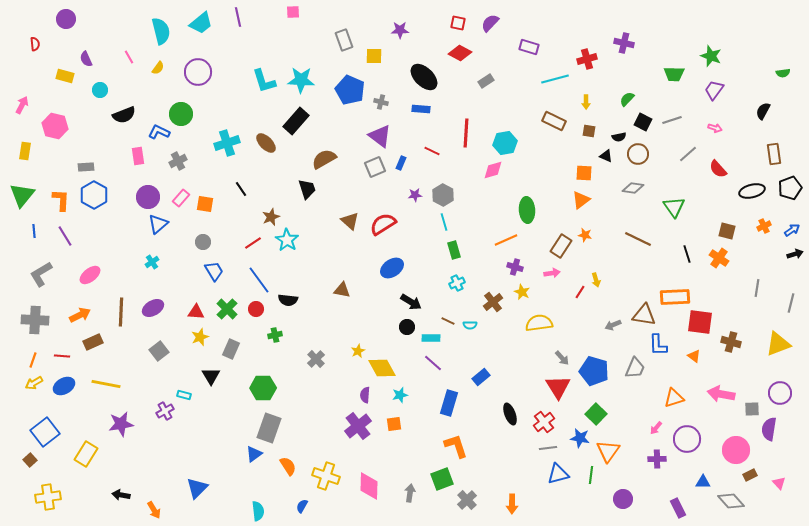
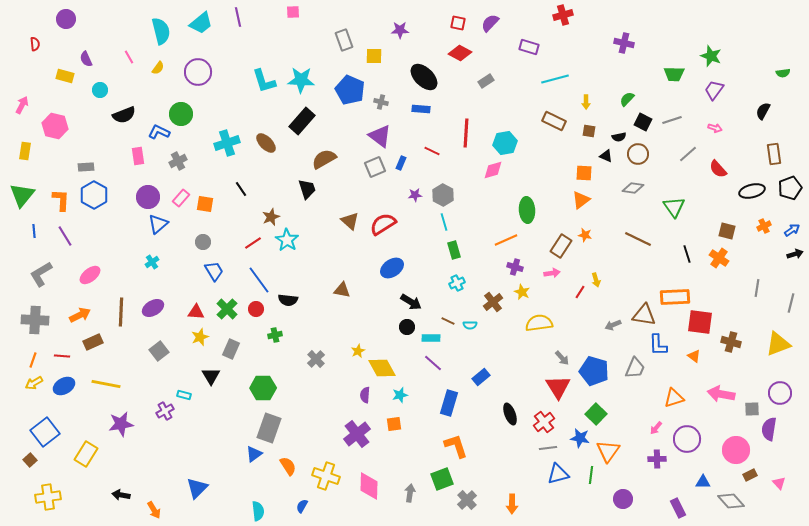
red cross at (587, 59): moved 24 px left, 44 px up
black rectangle at (296, 121): moved 6 px right
purple cross at (358, 426): moved 1 px left, 8 px down
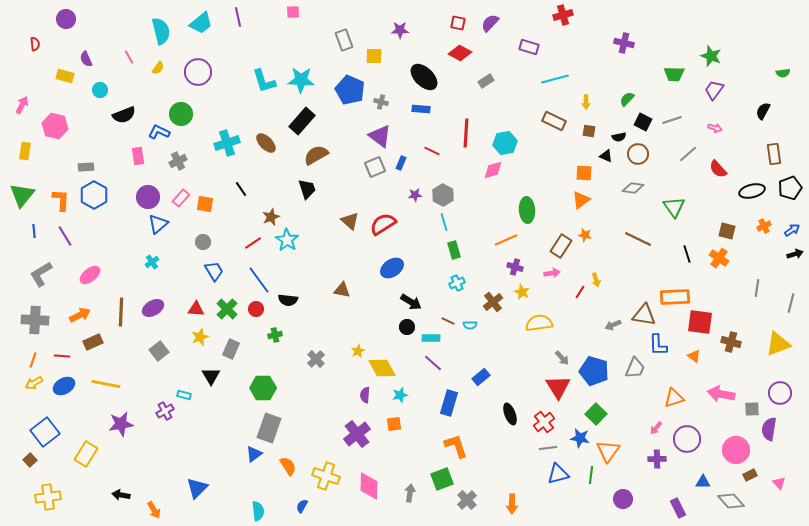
brown semicircle at (324, 159): moved 8 px left, 4 px up
red triangle at (196, 312): moved 3 px up
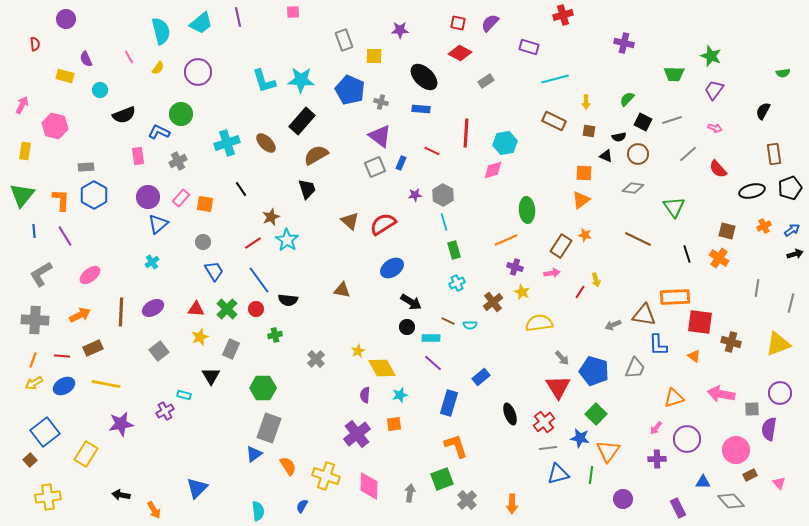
brown rectangle at (93, 342): moved 6 px down
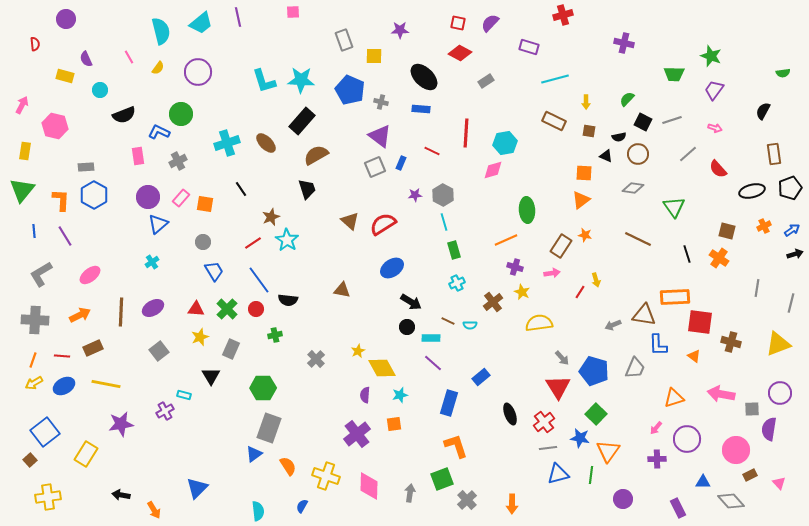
green triangle at (22, 195): moved 5 px up
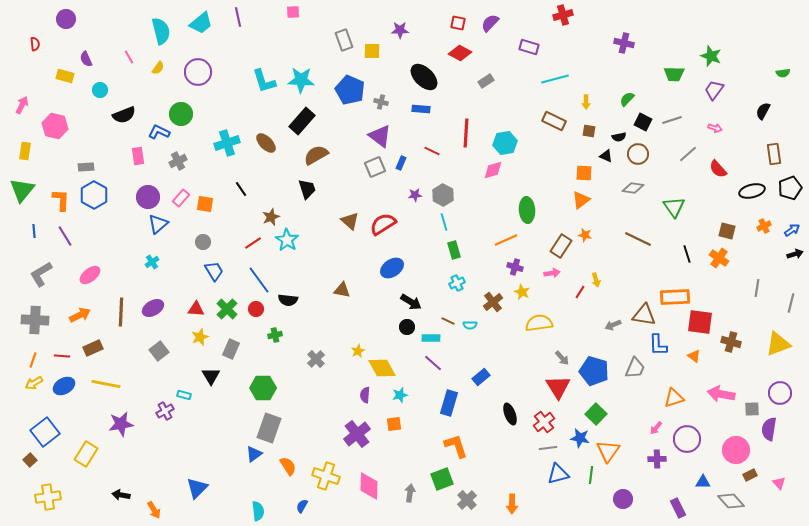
yellow square at (374, 56): moved 2 px left, 5 px up
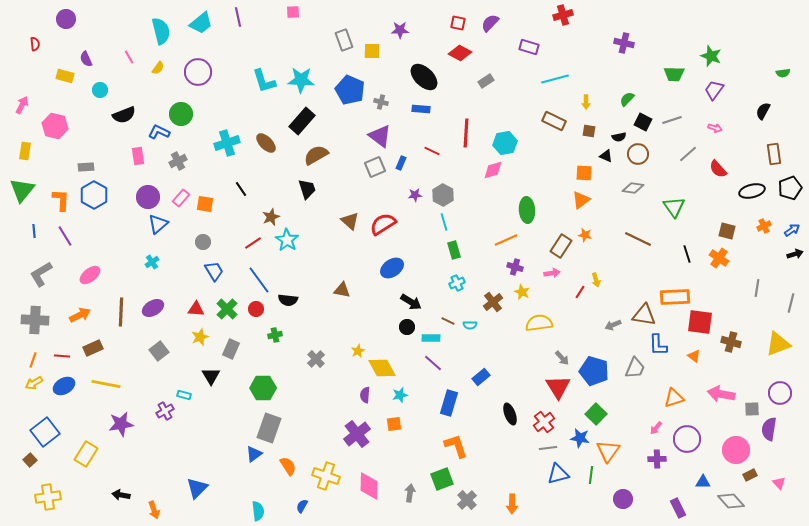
orange arrow at (154, 510): rotated 12 degrees clockwise
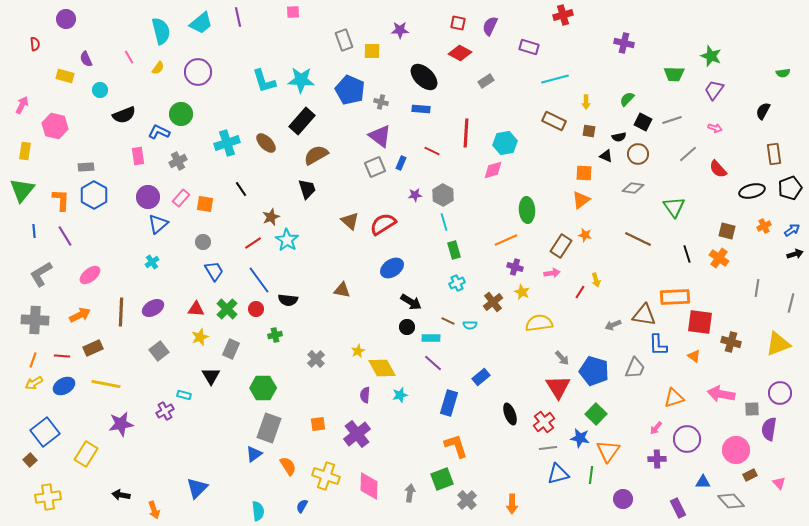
purple semicircle at (490, 23): moved 3 px down; rotated 18 degrees counterclockwise
orange square at (394, 424): moved 76 px left
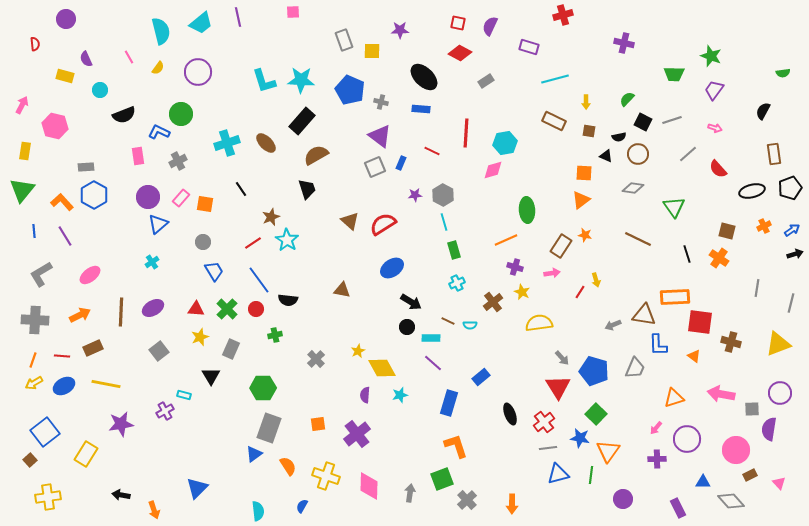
orange L-shape at (61, 200): moved 1 px right, 2 px down; rotated 45 degrees counterclockwise
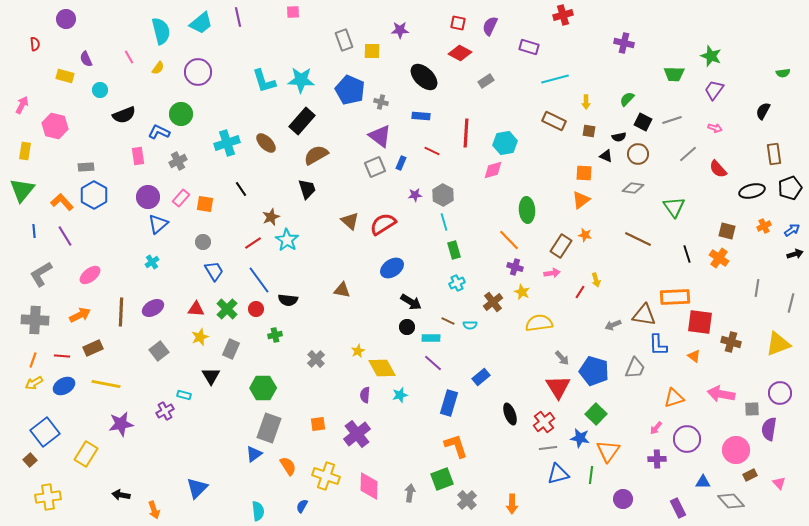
blue rectangle at (421, 109): moved 7 px down
orange line at (506, 240): moved 3 px right; rotated 70 degrees clockwise
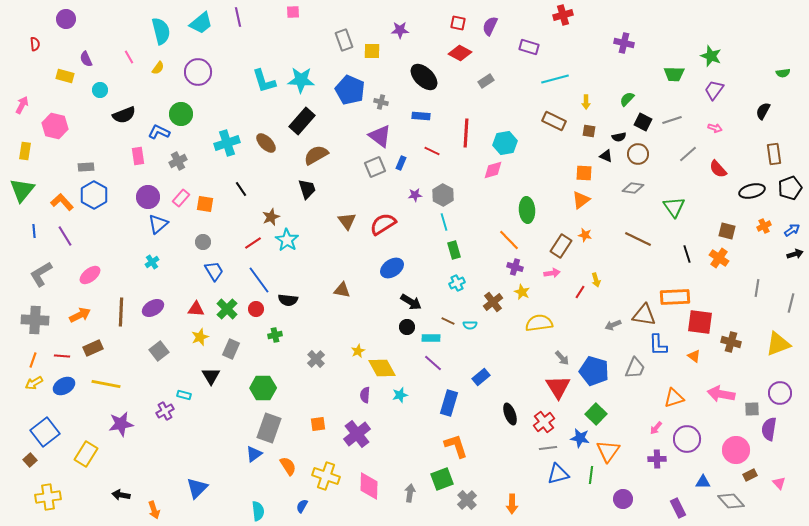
brown triangle at (350, 221): moved 3 px left; rotated 12 degrees clockwise
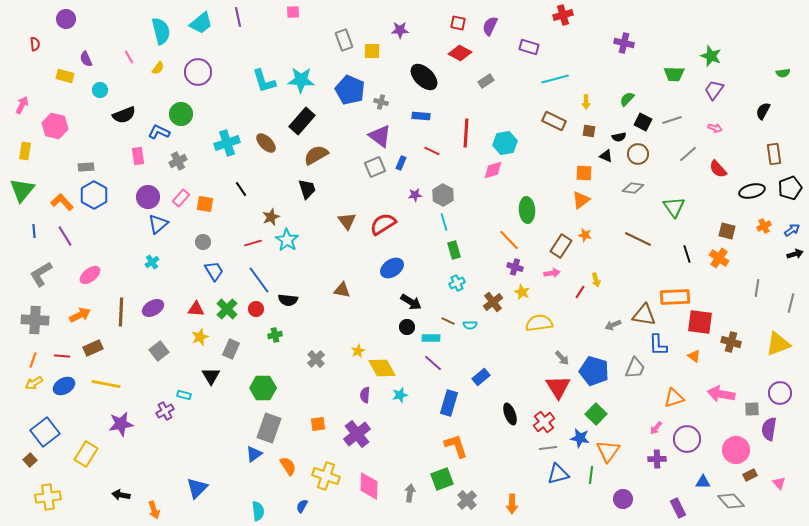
red line at (253, 243): rotated 18 degrees clockwise
